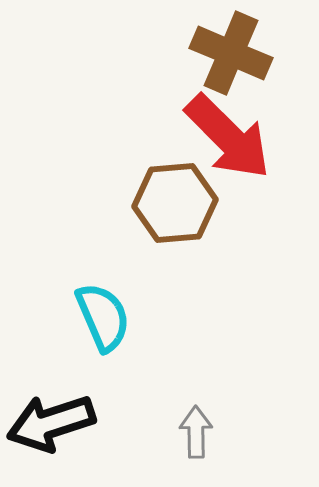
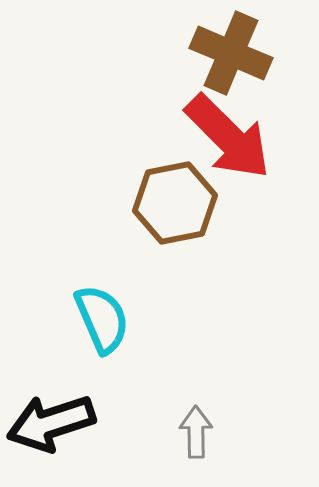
brown hexagon: rotated 6 degrees counterclockwise
cyan semicircle: moved 1 px left, 2 px down
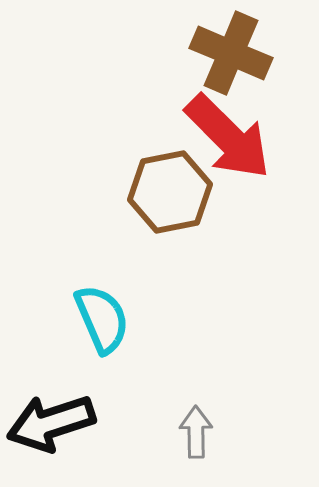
brown hexagon: moved 5 px left, 11 px up
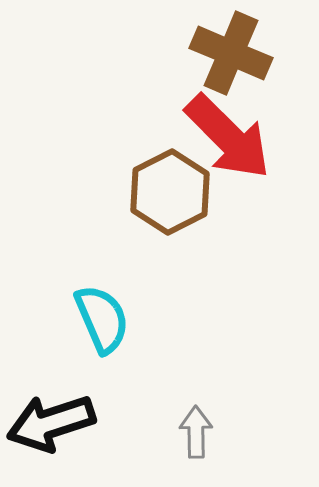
brown hexagon: rotated 16 degrees counterclockwise
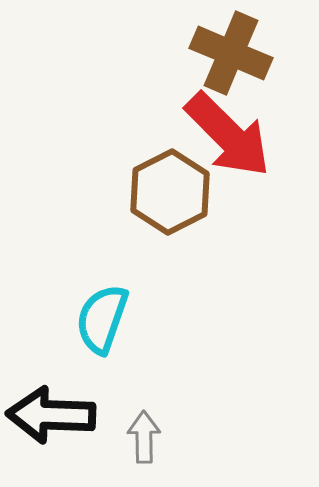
red arrow: moved 2 px up
cyan semicircle: rotated 138 degrees counterclockwise
black arrow: moved 8 px up; rotated 20 degrees clockwise
gray arrow: moved 52 px left, 5 px down
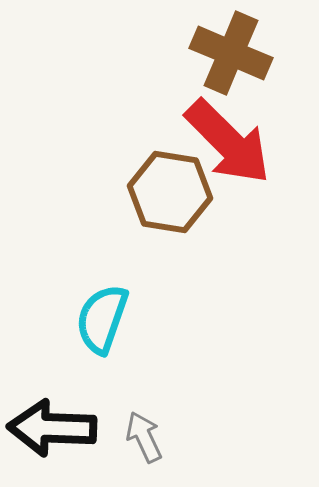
red arrow: moved 7 px down
brown hexagon: rotated 24 degrees counterclockwise
black arrow: moved 1 px right, 13 px down
gray arrow: rotated 24 degrees counterclockwise
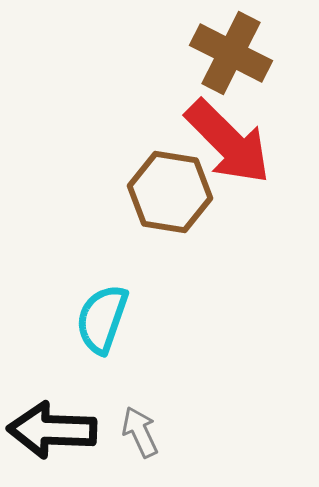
brown cross: rotated 4 degrees clockwise
black arrow: moved 2 px down
gray arrow: moved 4 px left, 5 px up
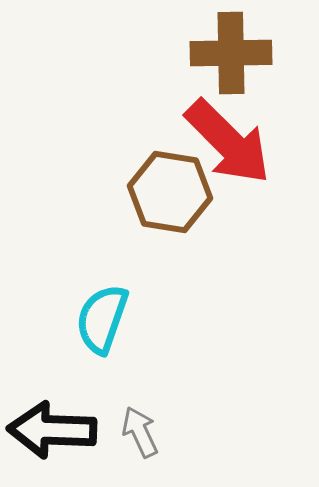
brown cross: rotated 28 degrees counterclockwise
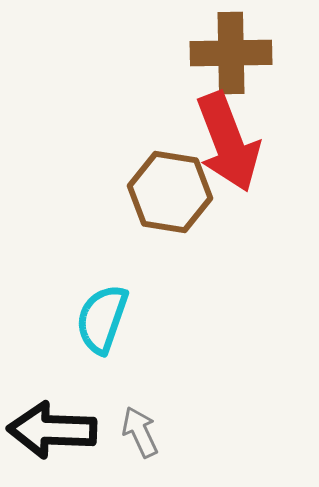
red arrow: rotated 24 degrees clockwise
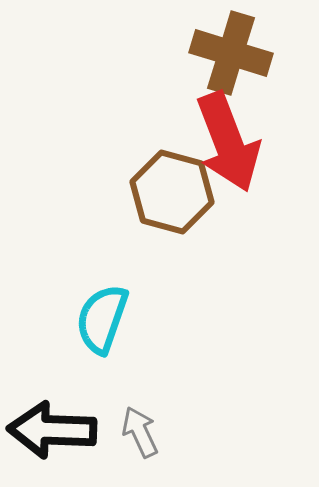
brown cross: rotated 18 degrees clockwise
brown hexagon: moved 2 px right; rotated 6 degrees clockwise
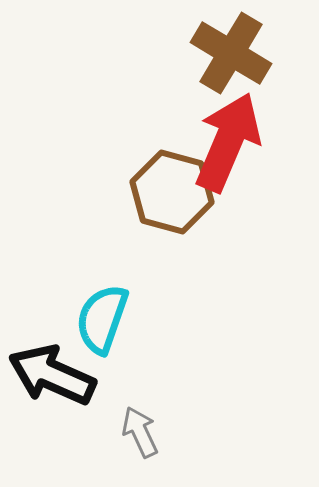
brown cross: rotated 14 degrees clockwise
red arrow: rotated 136 degrees counterclockwise
black arrow: moved 55 px up; rotated 22 degrees clockwise
